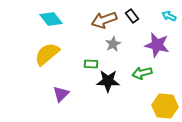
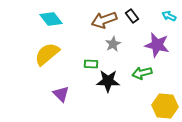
purple triangle: rotated 30 degrees counterclockwise
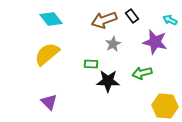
cyan arrow: moved 1 px right, 4 px down
purple star: moved 2 px left, 3 px up
purple triangle: moved 12 px left, 8 px down
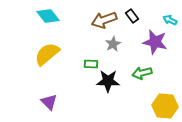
cyan diamond: moved 3 px left, 3 px up
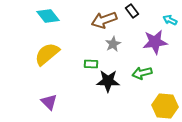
black rectangle: moved 5 px up
purple star: rotated 20 degrees counterclockwise
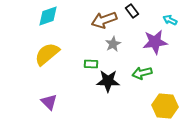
cyan diamond: rotated 70 degrees counterclockwise
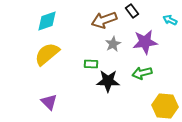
cyan diamond: moved 1 px left, 5 px down
purple star: moved 10 px left
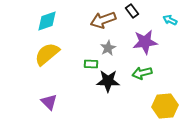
brown arrow: moved 1 px left
gray star: moved 5 px left, 4 px down
yellow hexagon: rotated 10 degrees counterclockwise
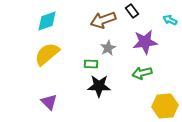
black star: moved 9 px left, 5 px down
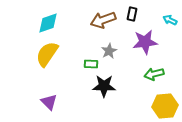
black rectangle: moved 3 px down; rotated 48 degrees clockwise
cyan diamond: moved 1 px right, 2 px down
gray star: moved 1 px right, 3 px down
yellow semicircle: rotated 16 degrees counterclockwise
green arrow: moved 12 px right, 1 px down
black star: moved 5 px right
